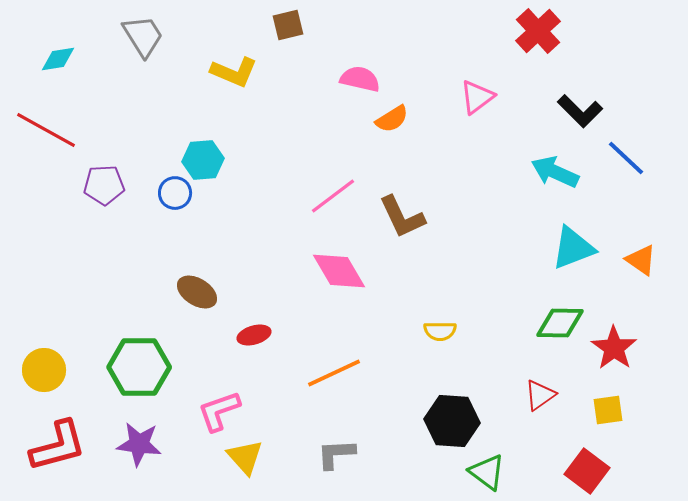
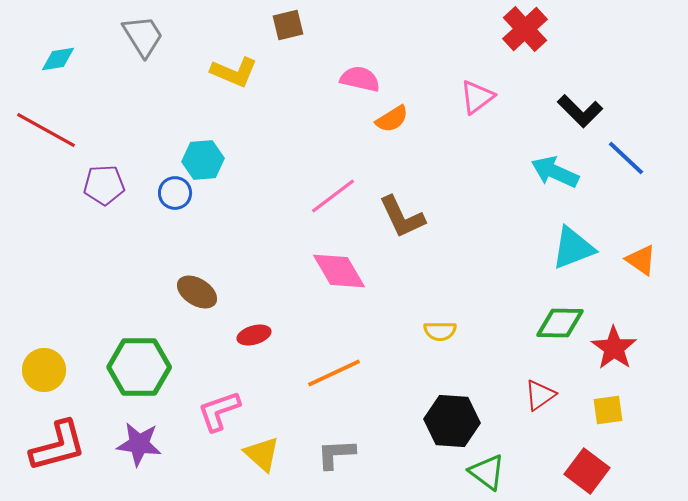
red cross: moved 13 px left, 2 px up
yellow triangle: moved 17 px right, 3 px up; rotated 6 degrees counterclockwise
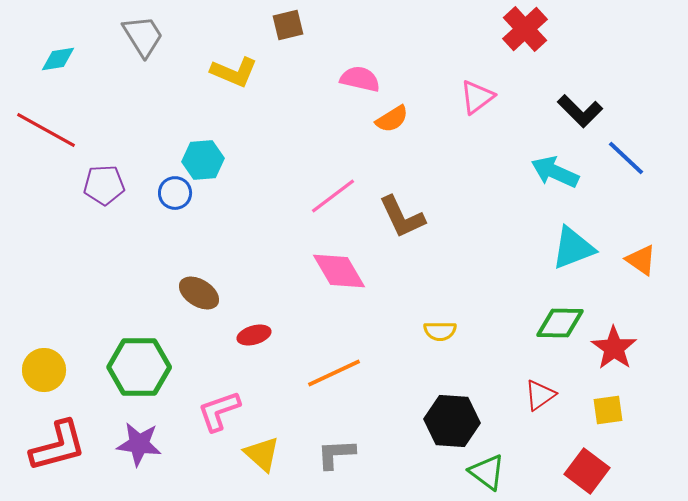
brown ellipse: moved 2 px right, 1 px down
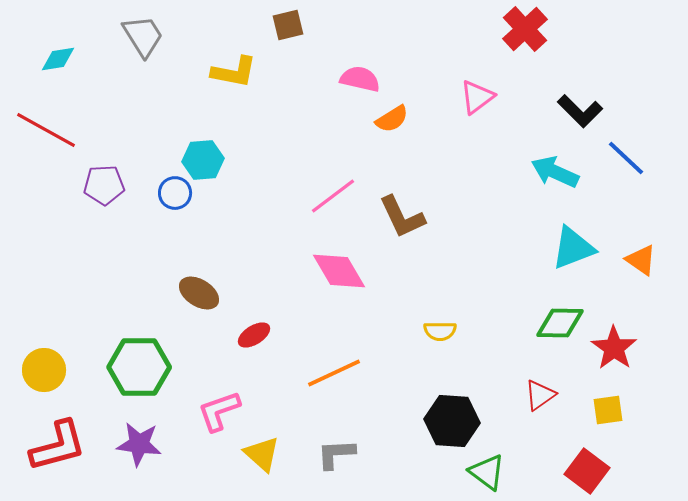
yellow L-shape: rotated 12 degrees counterclockwise
red ellipse: rotated 16 degrees counterclockwise
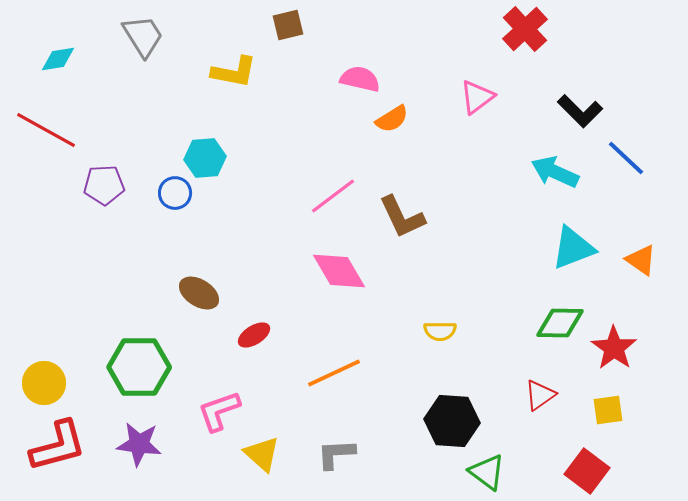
cyan hexagon: moved 2 px right, 2 px up
yellow circle: moved 13 px down
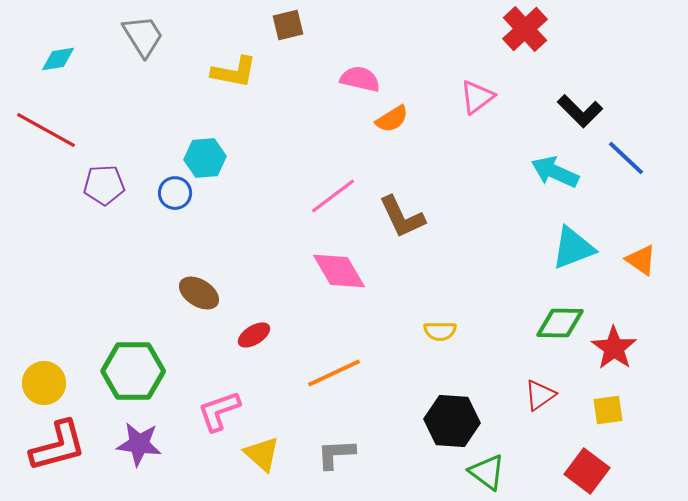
green hexagon: moved 6 px left, 4 px down
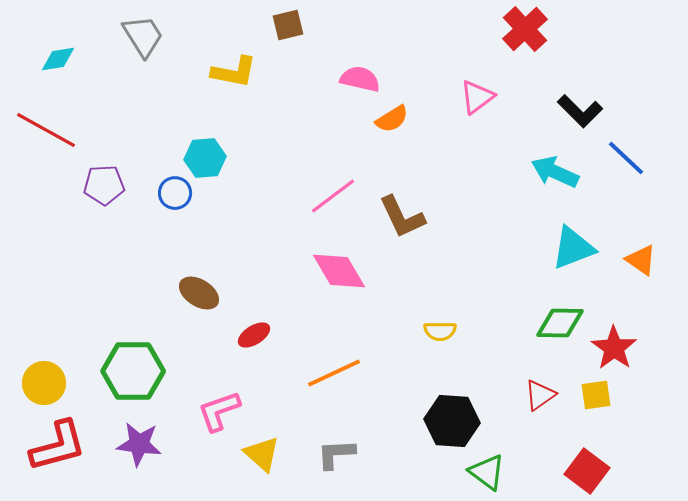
yellow square: moved 12 px left, 15 px up
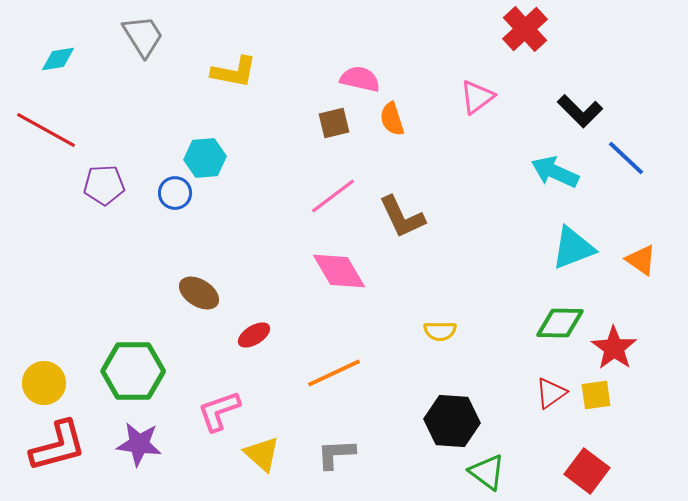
brown square: moved 46 px right, 98 px down
orange semicircle: rotated 104 degrees clockwise
red triangle: moved 11 px right, 2 px up
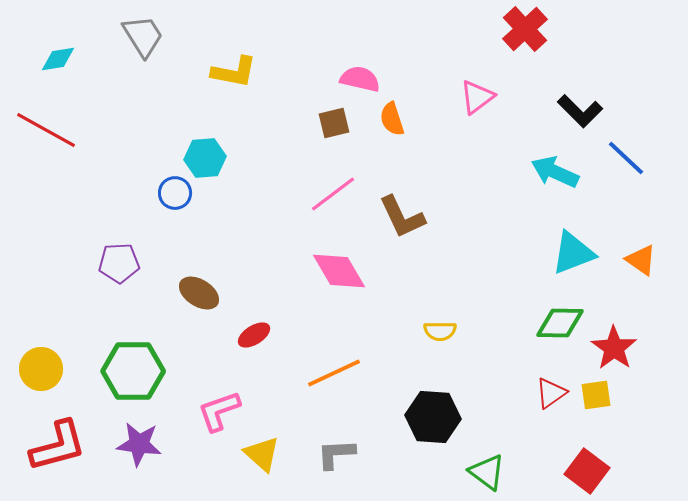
purple pentagon: moved 15 px right, 78 px down
pink line: moved 2 px up
cyan triangle: moved 5 px down
yellow circle: moved 3 px left, 14 px up
black hexagon: moved 19 px left, 4 px up
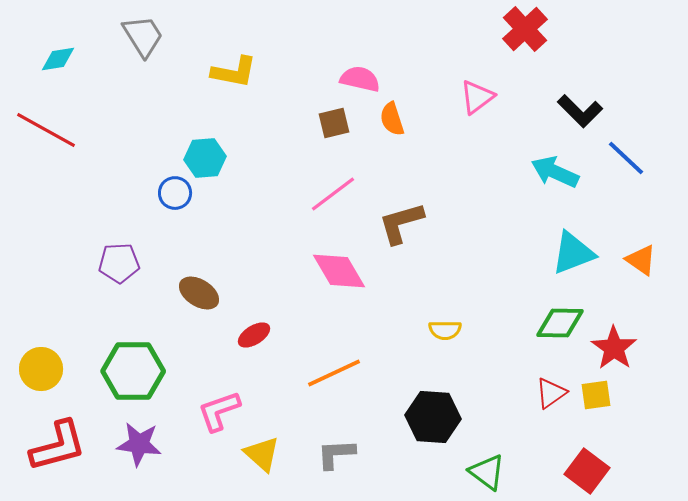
brown L-shape: moved 1 px left, 6 px down; rotated 99 degrees clockwise
yellow semicircle: moved 5 px right, 1 px up
